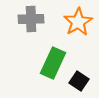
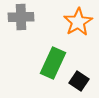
gray cross: moved 10 px left, 2 px up
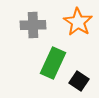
gray cross: moved 12 px right, 8 px down
orange star: rotated 8 degrees counterclockwise
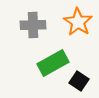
green rectangle: rotated 36 degrees clockwise
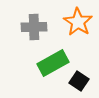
gray cross: moved 1 px right, 2 px down
